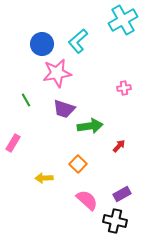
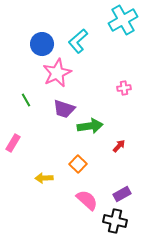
pink star: rotated 16 degrees counterclockwise
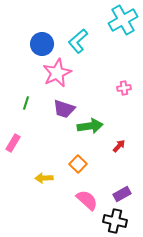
green line: moved 3 px down; rotated 48 degrees clockwise
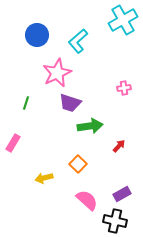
blue circle: moved 5 px left, 9 px up
purple trapezoid: moved 6 px right, 6 px up
yellow arrow: rotated 12 degrees counterclockwise
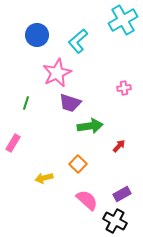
black cross: rotated 15 degrees clockwise
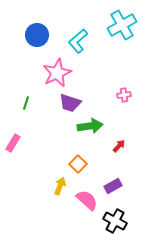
cyan cross: moved 1 px left, 5 px down
pink cross: moved 7 px down
yellow arrow: moved 16 px right, 8 px down; rotated 126 degrees clockwise
purple rectangle: moved 9 px left, 8 px up
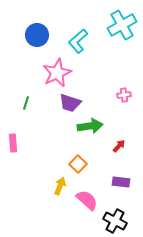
pink rectangle: rotated 36 degrees counterclockwise
purple rectangle: moved 8 px right, 4 px up; rotated 36 degrees clockwise
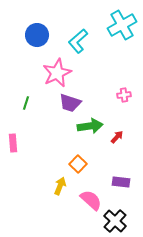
red arrow: moved 2 px left, 9 px up
pink semicircle: moved 4 px right
black cross: rotated 15 degrees clockwise
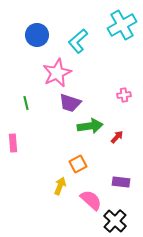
green line: rotated 32 degrees counterclockwise
orange square: rotated 18 degrees clockwise
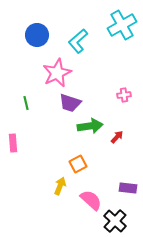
purple rectangle: moved 7 px right, 6 px down
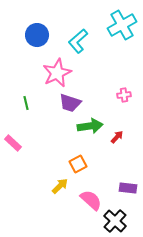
pink rectangle: rotated 42 degrees counterclockwise
yellow arrow: rotated 24 degrees clockwise
